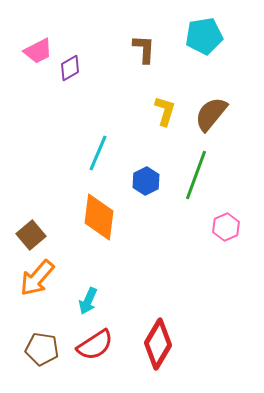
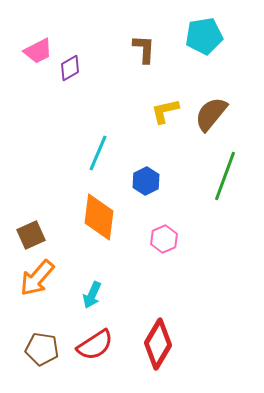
yellow L-shape: rotated 120 degrees counterclockwise
green line: moved 29 px right, 1 px down
pink hexagon: moved 62 px left, 12 px down
brown square: rotated 16 degrees clockwise
cyan arrow: moved 4 px right, 6 px up
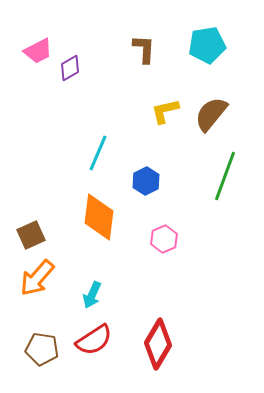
cyan pentagon: moved 3 px right, 9 px down
red semicircle: moved 1 px left, 5 px up
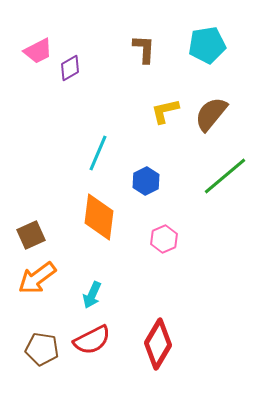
green line: rotated 30 degrees clockwise
orange arrow: rotated 12 degrees clockwise
red semicircle: moved 2 px left; rotated 6 degrees clockwise
